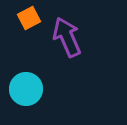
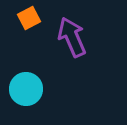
purple arrow: moved 5 px right
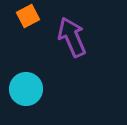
orange square: moved 1 px left, 2 px up
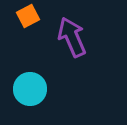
cyan circle: moved 4 px right
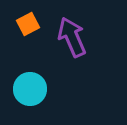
orange square: moved 8 px down
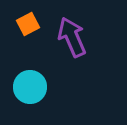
cyan circle: moved 2 px up
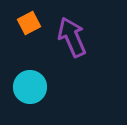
orange square: moved 1 px right, 1 px up
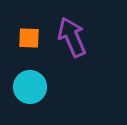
orange square: moved 15 px down; rotated 30 degrees clockwise
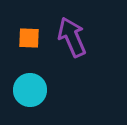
cyan circle: moved 3 px down
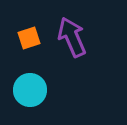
orange square: rotated 20 degrees counterclockwise
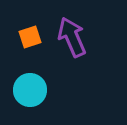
orange square: moved 1 px right, 1 px up
